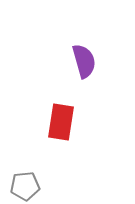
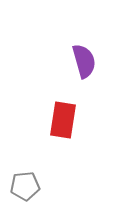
red rectangle: moved 2 px right, 2 px up
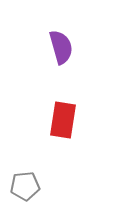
purple semicircle: moved 23 px left, 14 px up
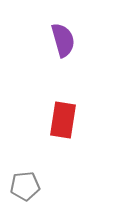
purple semicircle: moved 2 px right, 7 px up
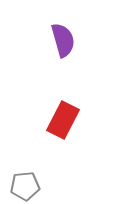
red rectangle: rotated 18 degrees clockwise
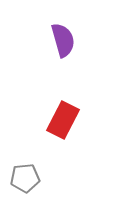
gray pentagon: moved 8 px up
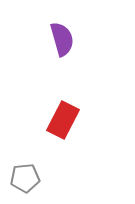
purple semicircle: moved 1 px left, 1 px up
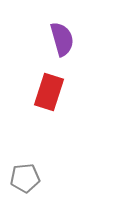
red rectangle: moved 14 px left, 28 px up; rotated 9 degrees counterclockwise
